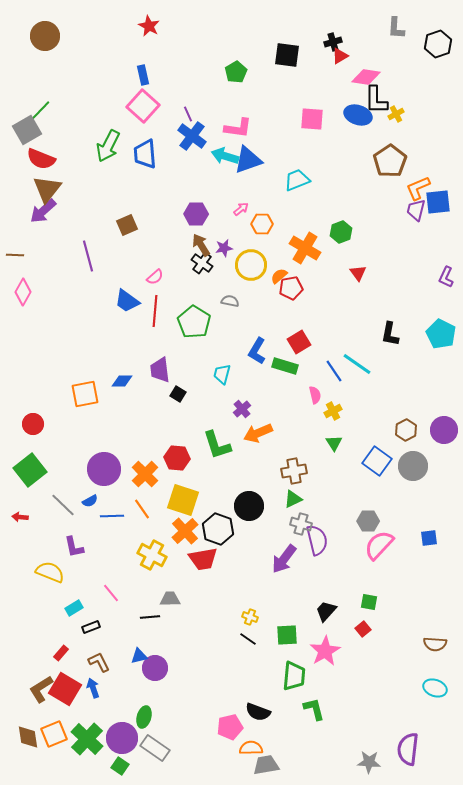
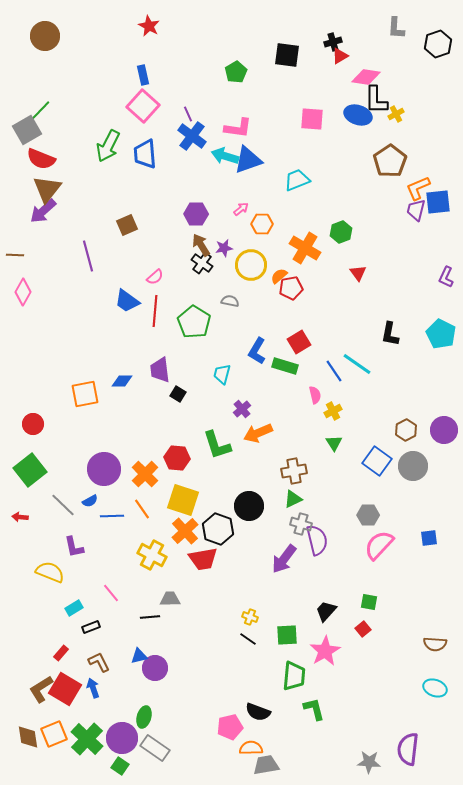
gray hexagon at (368, 521): moved 6 px up
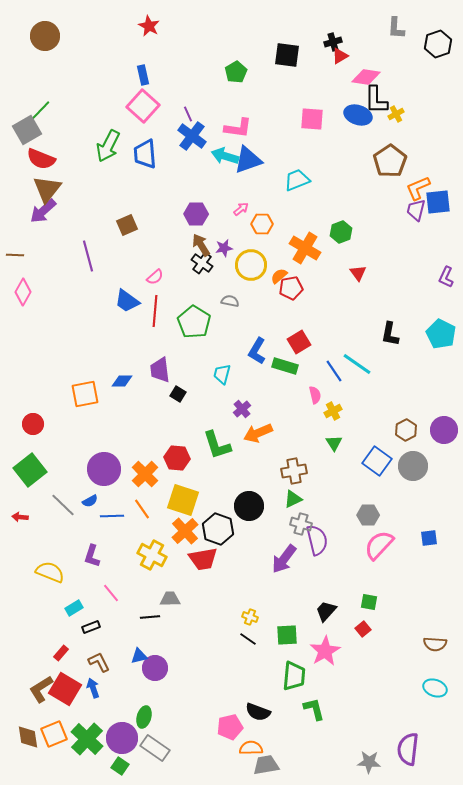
purple L-shape at (74, 547): moved 18 px right, 9 px down; rotated 30 degrees clockwise
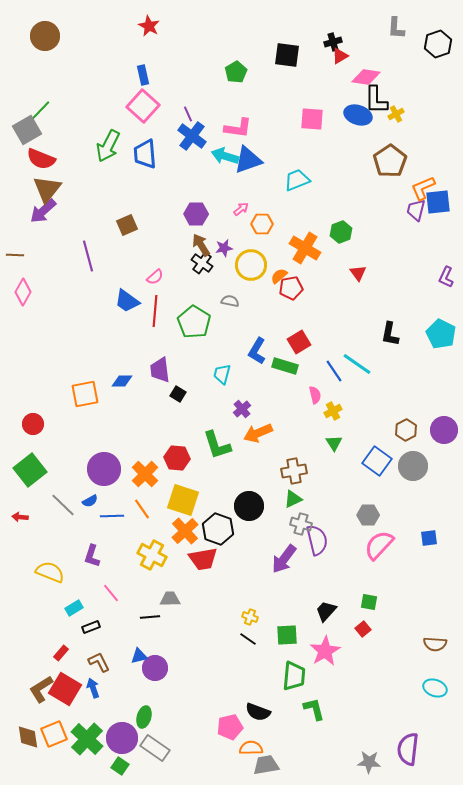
orange L-shape at (418, 188): moved 5 px right
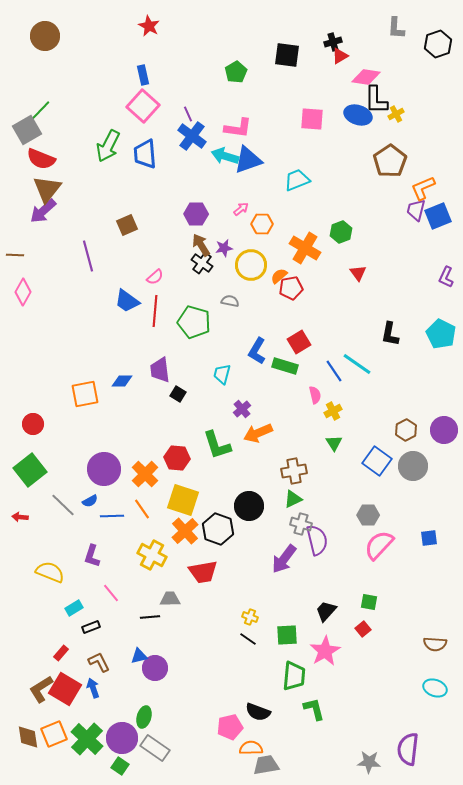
blue square at (438, 202): moved 14 px down; rotated 16 degrees counterclockwise
green pentagon at (194, 322): rotated 16 degrees counterclockwise
red trapezoid at (203, 559): moved 13 px down
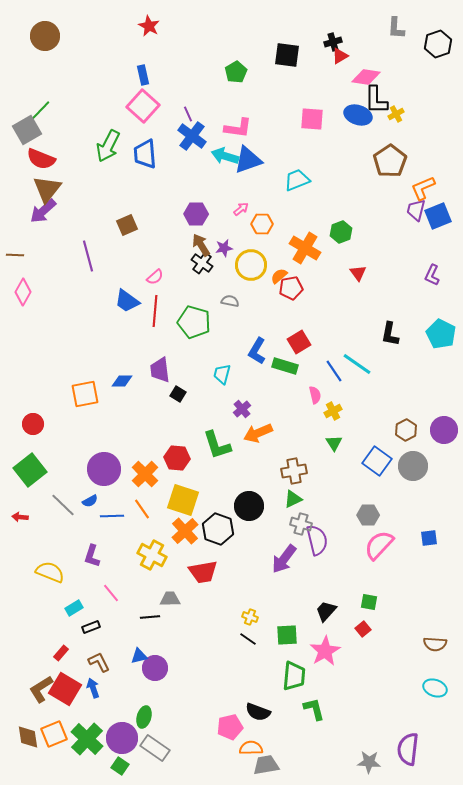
purple L-shape at (446, 277): moved 14 px left, 2 px up
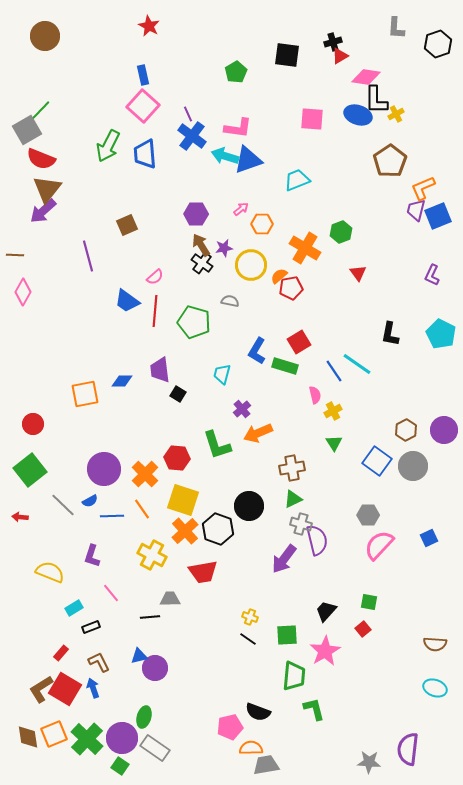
brown cross at (294, 471): moved 2 px left, 3 px up
blue square at (429, 538): rotated 18 degrees counterclockwise
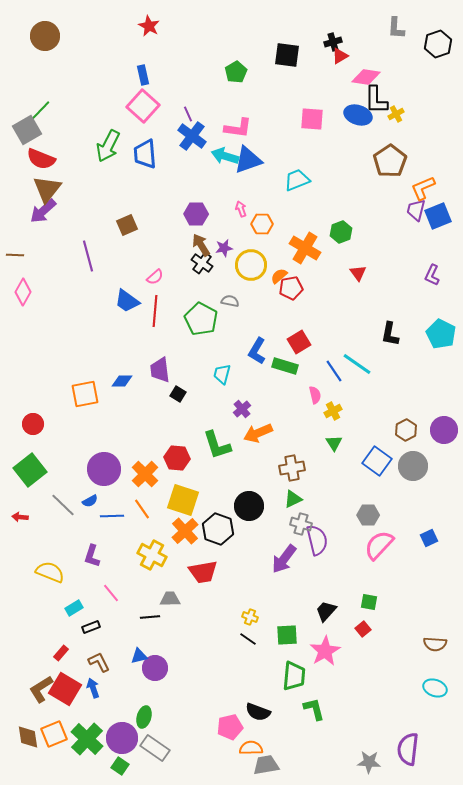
pink arrow at (241, 209): rotated 70 degrees counterclockwise
green pentagon at (194, 322): moved 7 px right, 3 px up; rotated 12 degrees clockwise
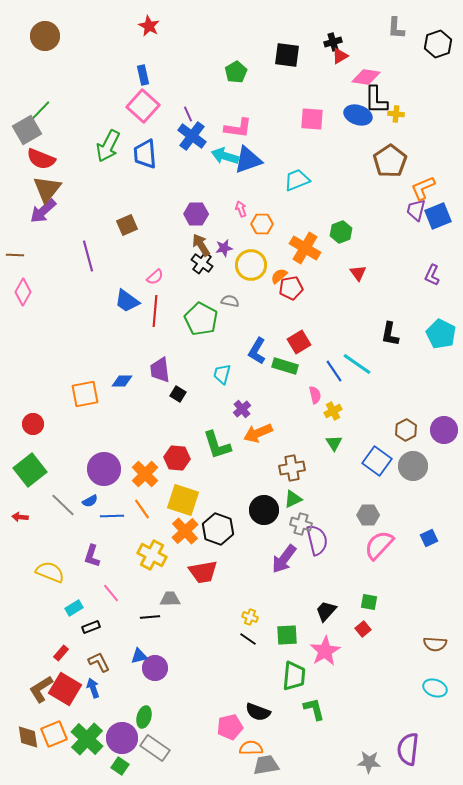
yellow cross at (396, 114): rotated 35 degrees clockwise
black circle at (249, 506): moved 15 px right, 4 px down
